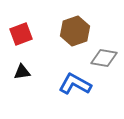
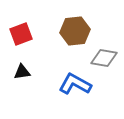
brown hexagon: rotated 12 degrees clockwise
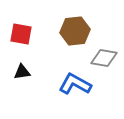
red square: rotated 30 degrees clockwise
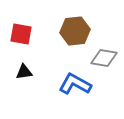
black triangle: moved 2 px right
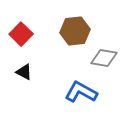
red square: rotated 35 degrees clockwise
black triangle: rotated 36 degrees clockwise
blue L-shape: moved 6 px right, 8 px down
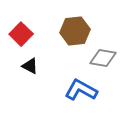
gray diamond: moved 1 px left
black triangle: moved 6 px right, 6 px up
blue L-shape: moved 2 px up
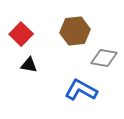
gray diamond: moved 1 px right
black triangle: moved 1 px left, 1 px up; rotated 18 degrees counterclockwise
